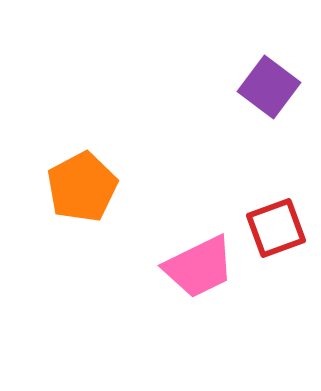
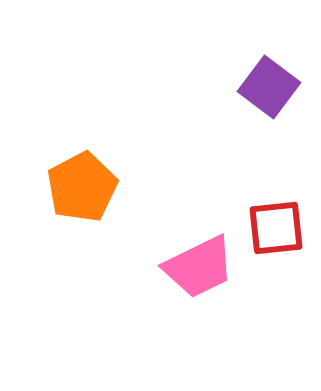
red square: rotated 14 degrees clockwise
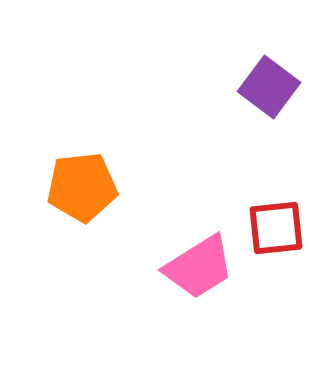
orange pentagon: rotated 22 degrees clockwise
pink trapezoid: rotated 6 degrees counterclockwise
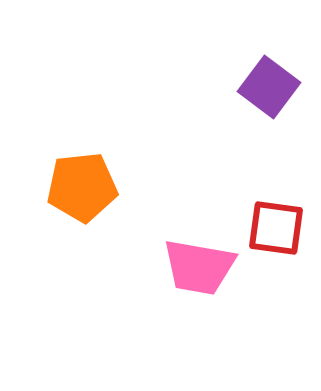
red square: rotated 14 degrees clockwise
pink trapezoid: rotated 42 degrees clockwise
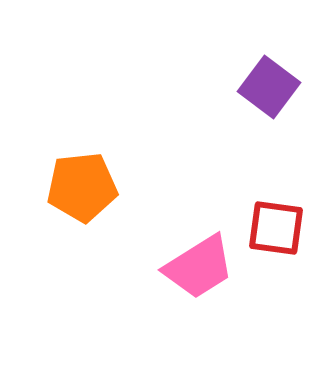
pink trapezoid: rotated 42 degrees counterclockwise
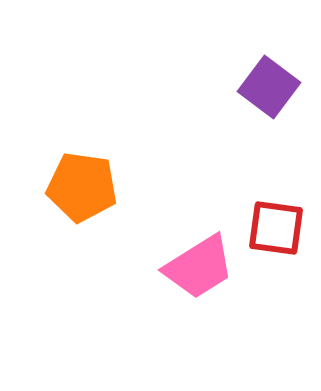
orange pentagon: rotated 14 degrees clockwise
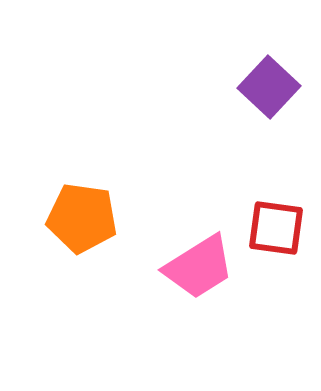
purple square: rotated 6 degrees clockwise
orange pentagon: moved 31 px down
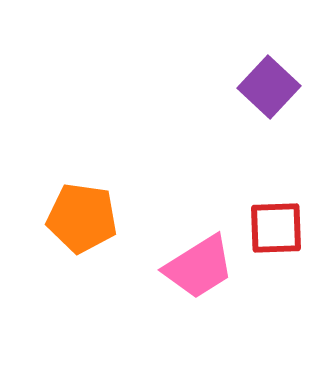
red square: rotated 10 degrees counterclockwise
